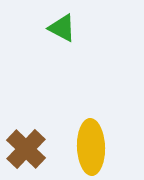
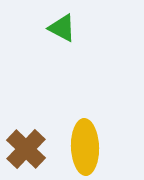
yellow ellipse: moved 6 px left
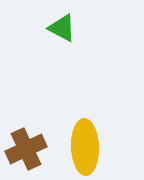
brown cross: rotated 21 degrees clockwise
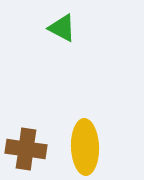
brown cross: rotated 33 degrees clockwise
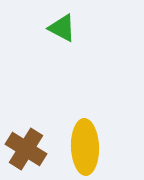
brown cross: rotated 24 degrees clockwise
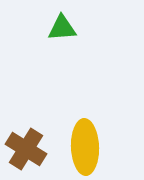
green triangle: rotated 32 degrees counterclockwise
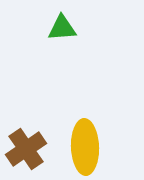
brown cross: rotated 24 degrees clockwise
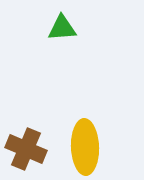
brown cross: rotated 33 degrees counterclockwise
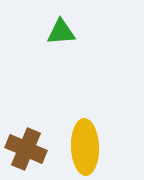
green triangle: moved 1 px left, 4 px down
